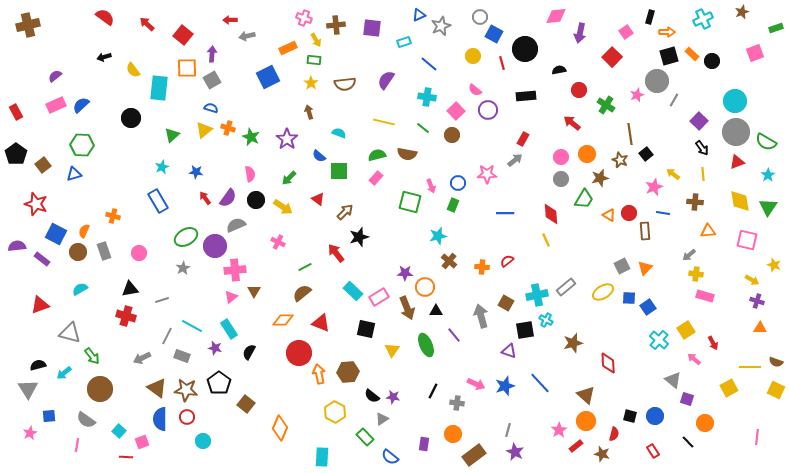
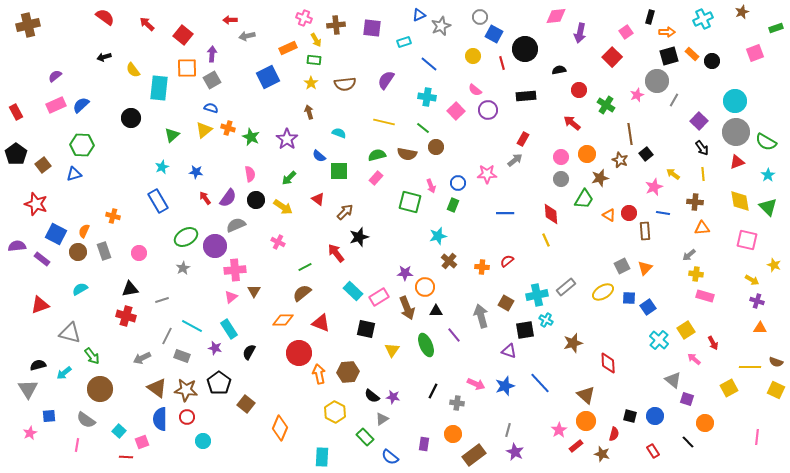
brown circle at (452, 135): moved 16 px left, 12 px down
green triangle at (768, 207): rotated 18 degrees counterclockwise
orange triangle at (708, 231): moved 6 px left, 3 px up
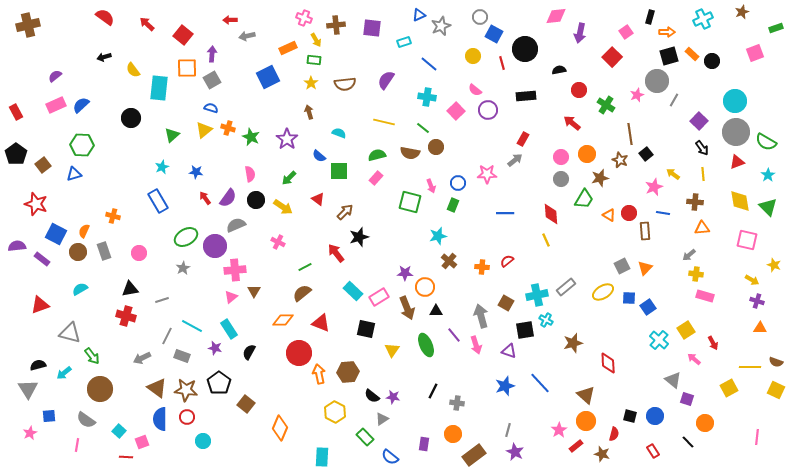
brown semicircle at (407, 154): moved 3 px right, 1 px up
pink arrow at (476, 384): moved 39 px up; rotated 48 degrees clockwise
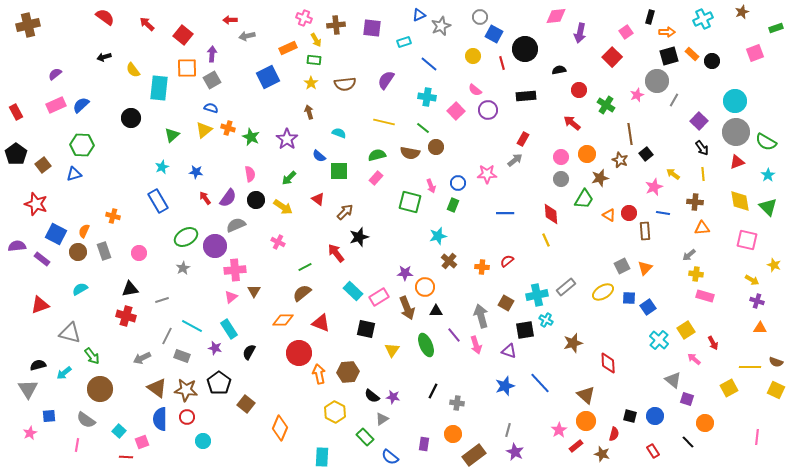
purple semicircle at (55, 76): moved 2 px up
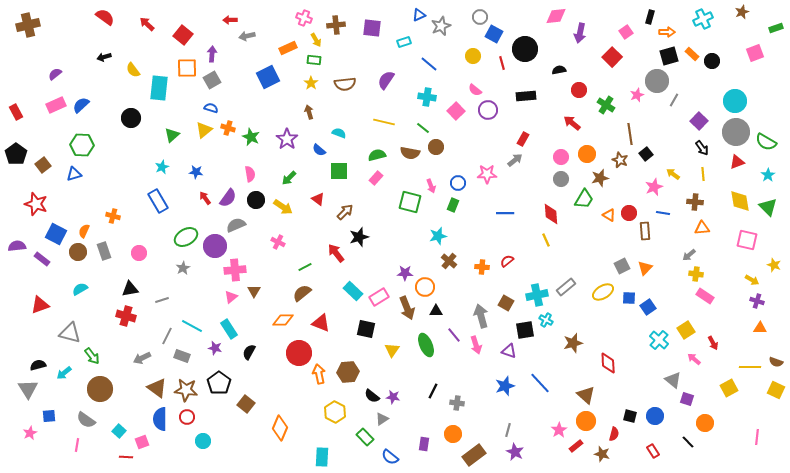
blue semicircle at (319, 156): moved 6 px up
pink rectangle at (705, 296): rotated 18 degrees clockwise
